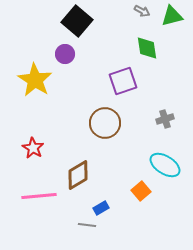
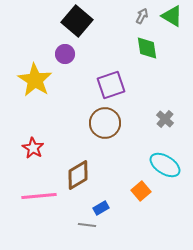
gray arrow: moved 5 px down; rotated 91 degrees counterclockwise
green triangle: rotated 45 degrees clockwise
purple square: moved 12 px left, 4 px down
gray cross: rotated 30 degrees counterclockwise
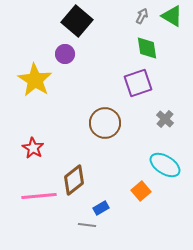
purple square: moved 27 px right, 2 px up
brown diamond: moved 4 px left, 5 px down; rotated 8 degrees counterclockwise
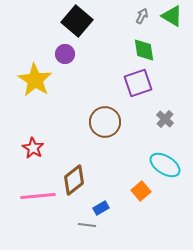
green diamond: moved 3 px left, 2 px down
brown circle: moved 1 px up
pink line: moved 1 px left
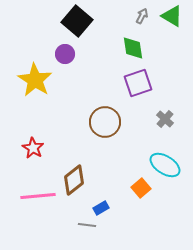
green diamond: moved 11 px left, 2 px up
orange square: moved 3 px up
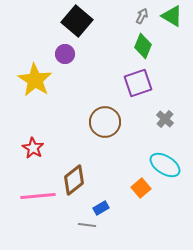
green diamond: moved 10 px right, 2 px up; rotated 30 degrees clockwise
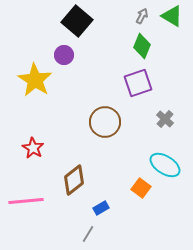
green diamond: moved 1 px left
purple circle: moved 1 px left, 1 px down
orange square: rotated 12 degrees counterclockwise
pink line: moved 12 px left, 5 px down
gray line: moved 1 px right, 9 px down; rotated 66 degrees counterclockwise
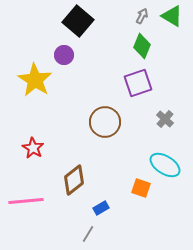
black square: moved 1 px right
orange square: rotated 18 degrees counterclockwise
